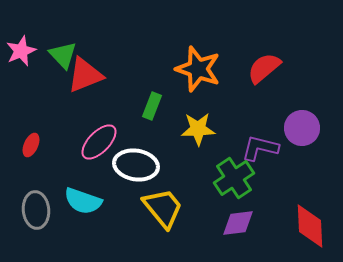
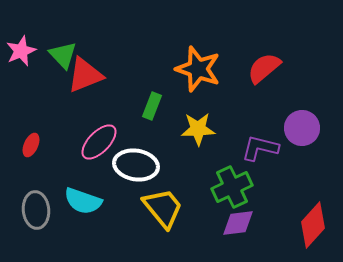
green cross: moved 2 px left, 9 px down; rotated 9 degrees clockwise
red diamond: moved 3 px right, 1 px up; rotated 45 degrees clockwise
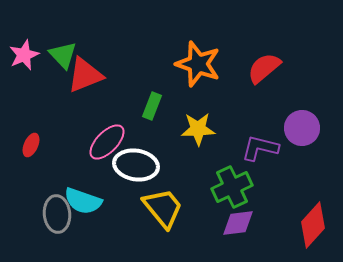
pink star: moved 3 px right, 4 px down
orange star: moved 5 px up
pink ellipse: moved 8 px right
gray ellipse: moved 21 px right, 4 px down
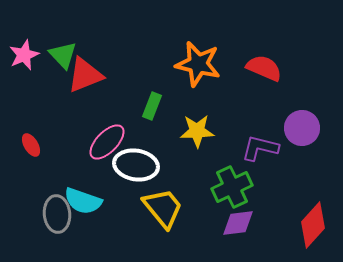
orange star: rotated 6 degrees counterclockwise
red semicircle: rotated 63 degrees clockwise
yellow star: moved 1 px left, 2 px down
red ellipse: rotated 55 degrees counterclockwise
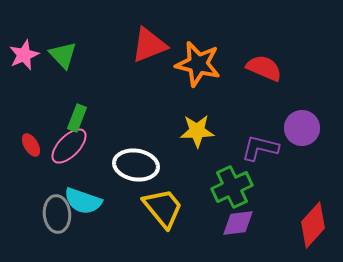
red triangle: moved 64 px right, 30 px up
green rectangle: moved 75 px left, 12 px down
pink ellipse: moved 38 px left, 4 px down
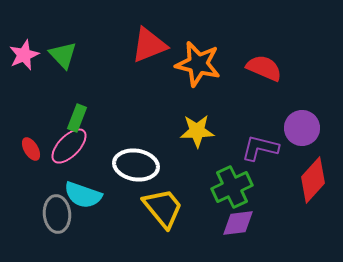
red ellipse: moved 4 px down
cyan semicircle: moved 6 px up
red diamond: moved 45 px up
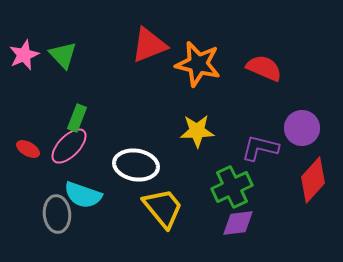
red ellipse: moved 3 px left; rotated 30 degrees counterclockwise
